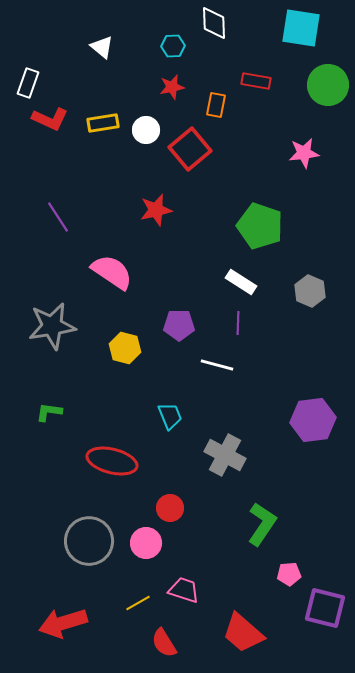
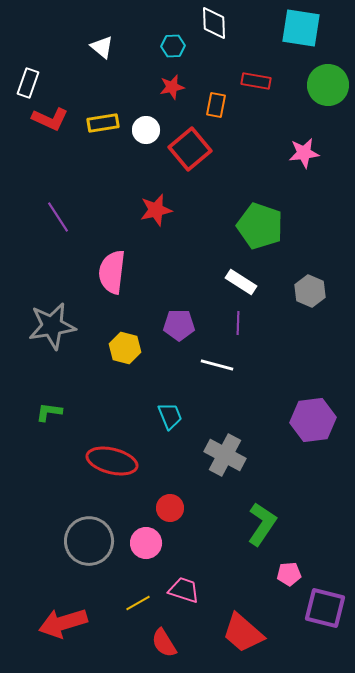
pink semicircle at (112, 272): rotated 117 degrees counterclockwise
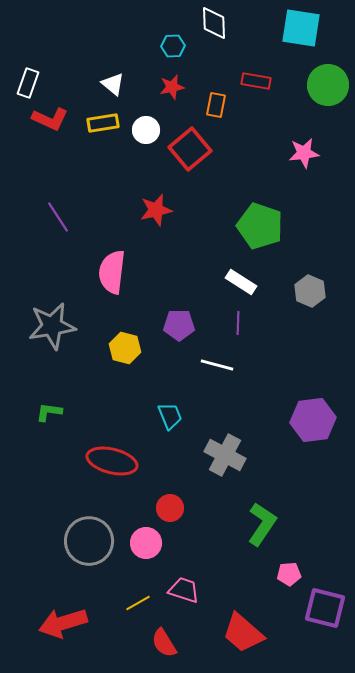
white triangle at (102, 47): moved 11 px right, 37 px down
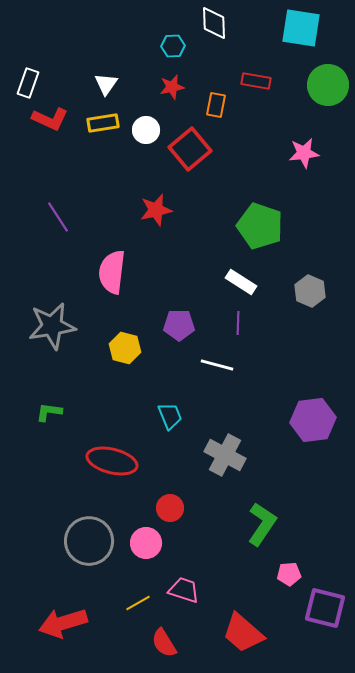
white triangle at (113, 84): moved 7 px left; rotated 25 degrees clockwise
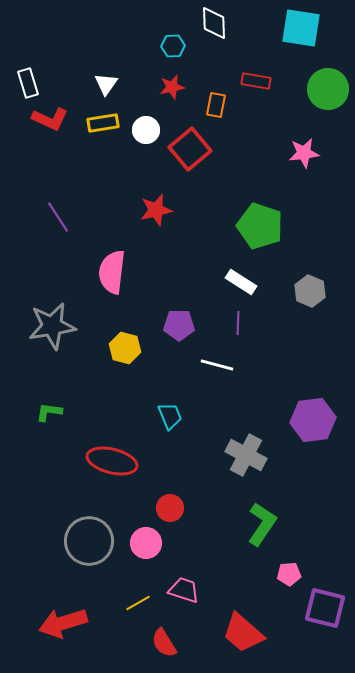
white rectangle at (28, 83): rotated 36 degrees counterclockwise
green circle at (328, 85): moved 4 px down
gray cross at (225, 455): moved 21 px right
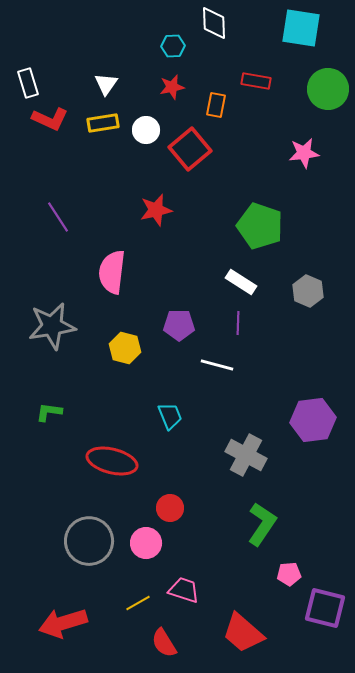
gray hexagon at (310, 291): moved 2 px left
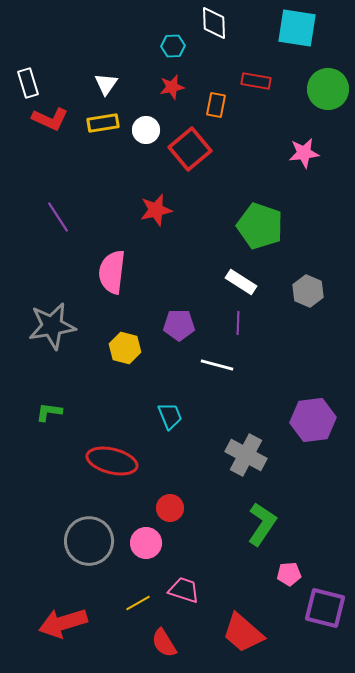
cyan square at (301, 28): moved 4 px left
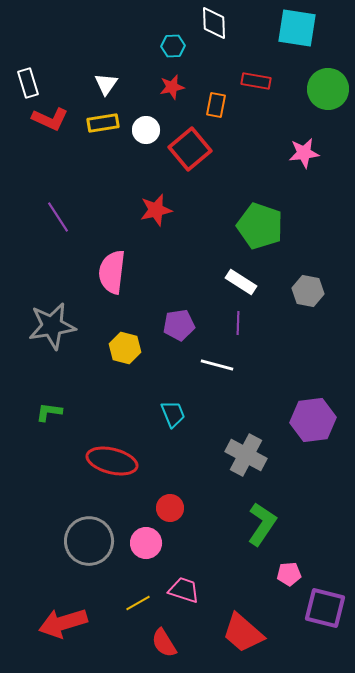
gray hexagon at (308, 291): rotated 12 degrees counterclockwise
purple pentagon at (179, 325): rotated 8 degrees counterclockwise
cyan trapezoid at (170, 416): moved 3 px right, 2 px up
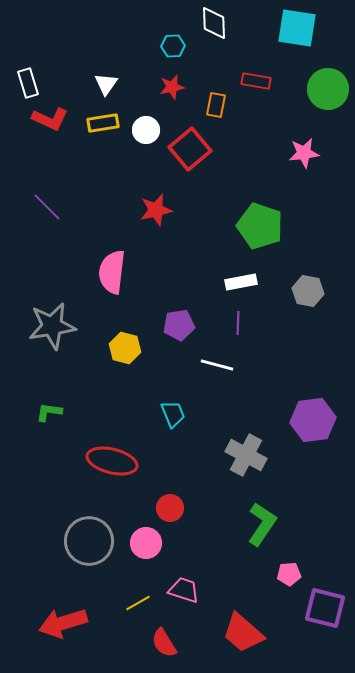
purple line at (58, 217): moved 11 px left, 10 px up; rotated 12 degrees counterclockwise
white rectangle at (241, 282): rotated 44 degrees counterclockwise
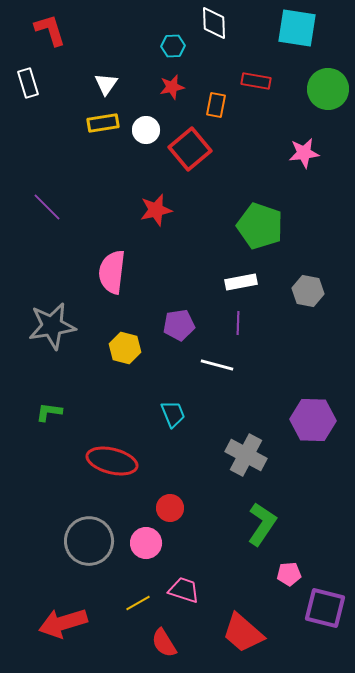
red L-shape at (50, 119): moved 89 px up; rotated 132 degrees counterclockwise
purple hexagon at (313, 420): rotated 9 degrees clockwise
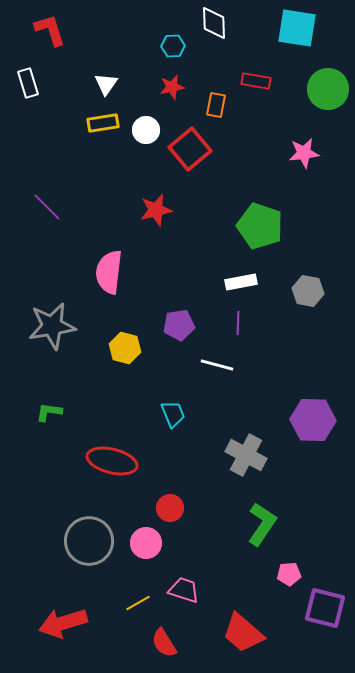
pink semicircle at (112, 272): moved 3 px left
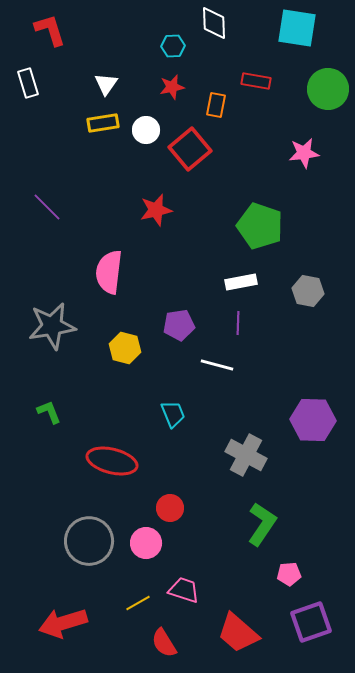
green L-shape at (49, 412): rotated 60 degrees clockwise
purple square at (325, 608): moved 14 px left, 14 px down; rotated 33 degrees counterclockwise
red trapezoid at (243, 633): moved 5 px left
